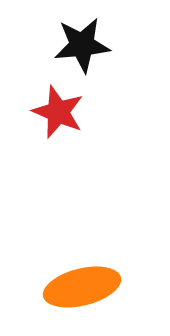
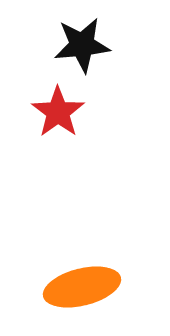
red star: rotated 14 degrees clockwise
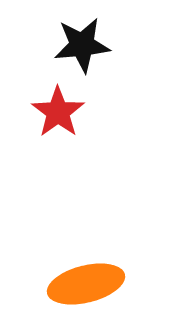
orange ellipse: moved 4 px right, 3 px up
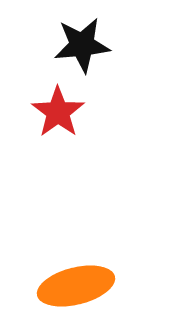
orange ellipse: moved 10 px left, 2 px down
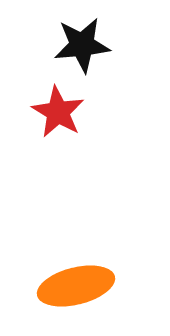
red star: rotated 6 degrees counterclockwise
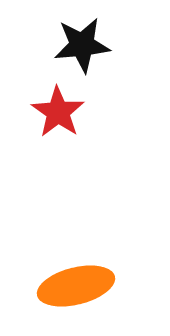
red star: rotated 4 degrees clockwise
